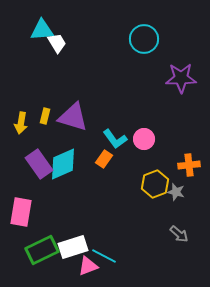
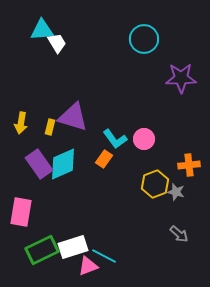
yellow rectangle: moved 5 px right, 11 px down
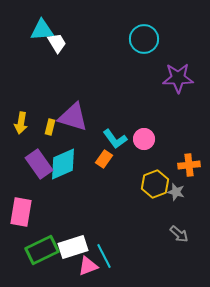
purple star: moved 3 px left
cyan line: rotated 35 degrees clockwise
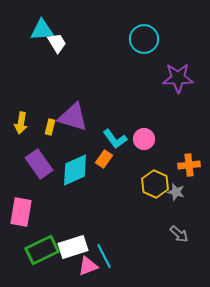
cyan diamond: moved 12 px right, 6 px down
yellow hexagon: rotated 16 degrees counterclockwise
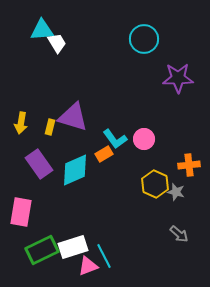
orange rectangle: moved 5 px up; rotated 24 degrees clockwise
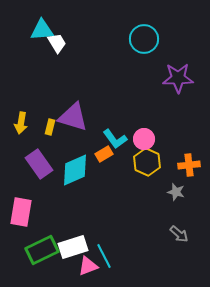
yellow hexagon: moved 8 px left, 22 px up
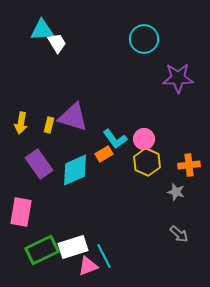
yellow rectangle: moved 1 px left, 2 px up
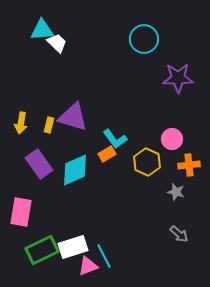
white trapezoid: rotated 15 degrees counterclockwise
pink circle: moved 28 px right
orange rectangle: moved 3 px right
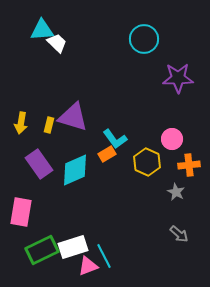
gray star: rotated 12 degrees clockwise
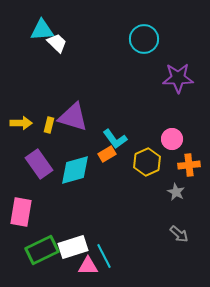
yellow arrow: rotated 100 degrees counterclockwise
yellow hexagon: rotated 12 degrees clockwise
cyan diamond: rotated 8 degrees clockwise
pink triangle: rotated 20 degrees clockwise
